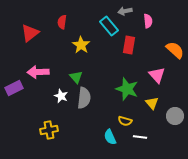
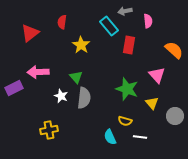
orange semicircle: moved 1 px left
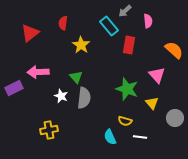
gray arrow: rotated 32 degrees counterclockwise
red semicircle: moved 1 px right, 1 px down
gray circle: moved 2 px down
